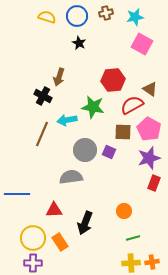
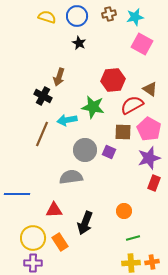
brown cross: moved 3 px right, 1 px down
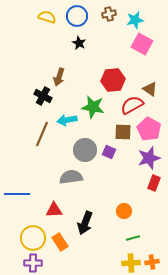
cyan star: moved 3 px down
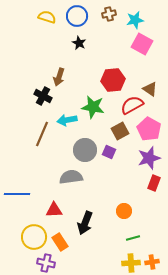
brown square: moved 3 px left, 1 px up; rotated 30 degrees counterclockwise
yellow circle: moved 1 px right, 1 px up
purple cross: moved 13 px right; rotated 12 degrees clockwise
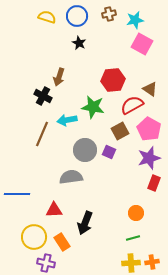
orange circle: moved 12 px right, 2 px down
orange rectangle: moved 2 px right
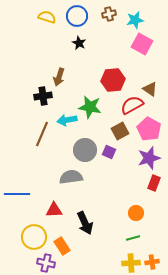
black cross: rotated 36 degrees counterclockwise
green star: moved 3 px left
black arrow: rotated 45 degrees counterclockwise
orange rectangle: moved 4 px down
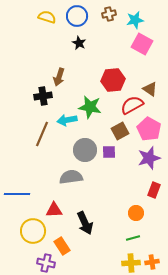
purple square: rotated 24 degrees counterclockwise
red rectangle: moved 7 px down
yellow circle: moved 1 px left, 6 px up
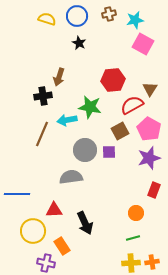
yellow semicircle: moved 2 px down
pink square: moved 1 px right
brown triangle: rotated 28 degrees clockwise
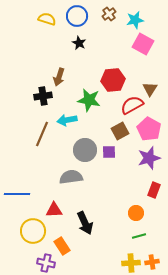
brown cross: rotated 24 degrees counterclockwise
green star: moved 1 px left, 7 px up
green line: moved 6 px right, 2 px up
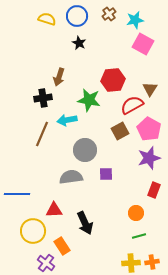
black cross: moved 2 px down
purple square: moved 3 px left, 22 px down
purple cross: rotated 24 degrees clockwise
